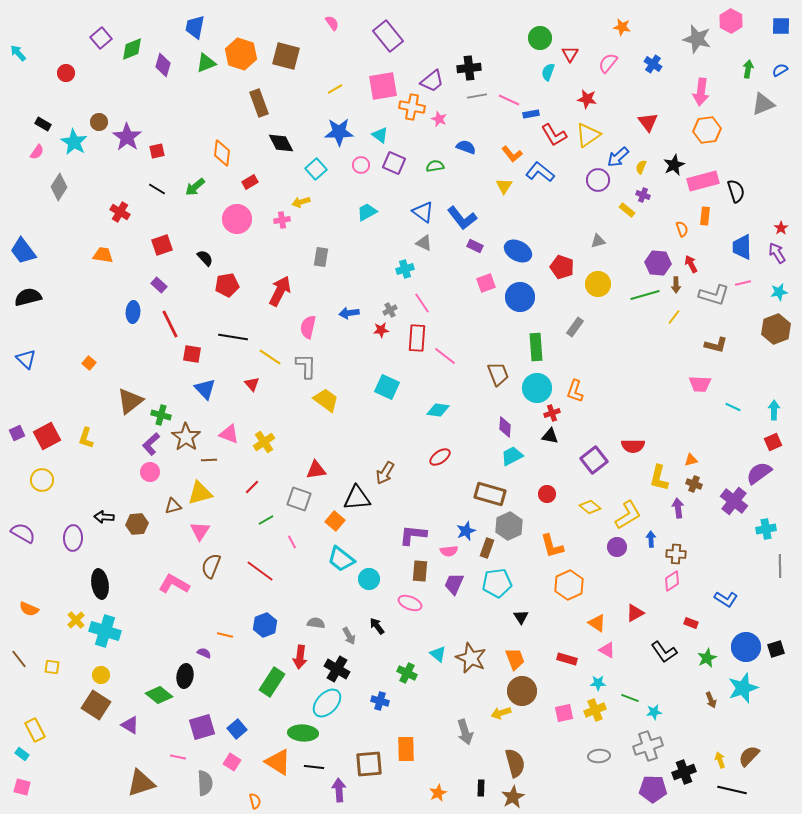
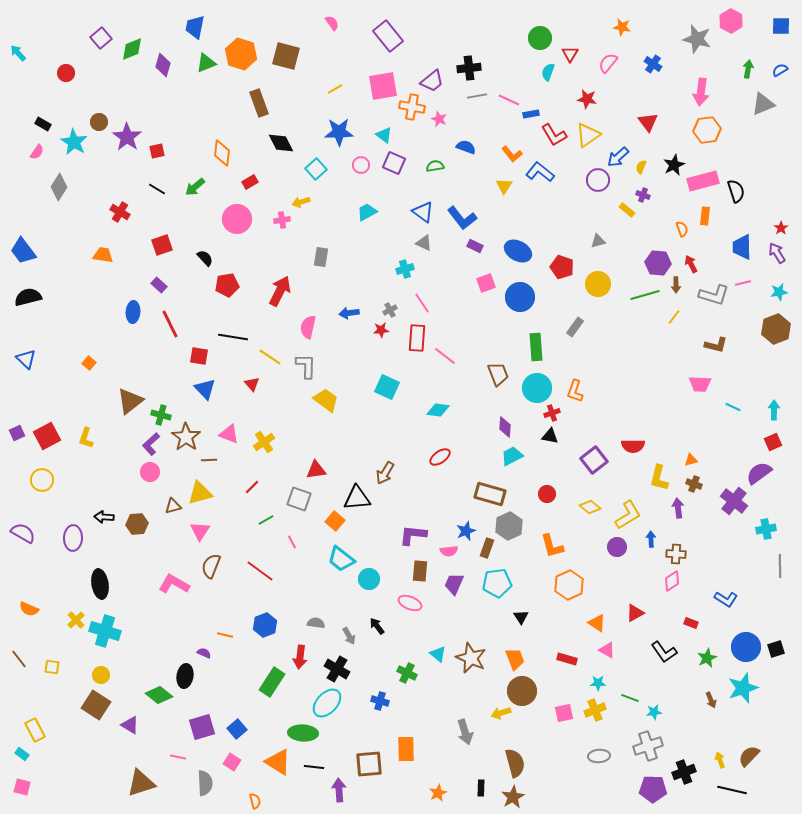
cyan triangle at (380, 135): moved 4 px right
red square at (192, 354): moved 7 px right, 2 px down
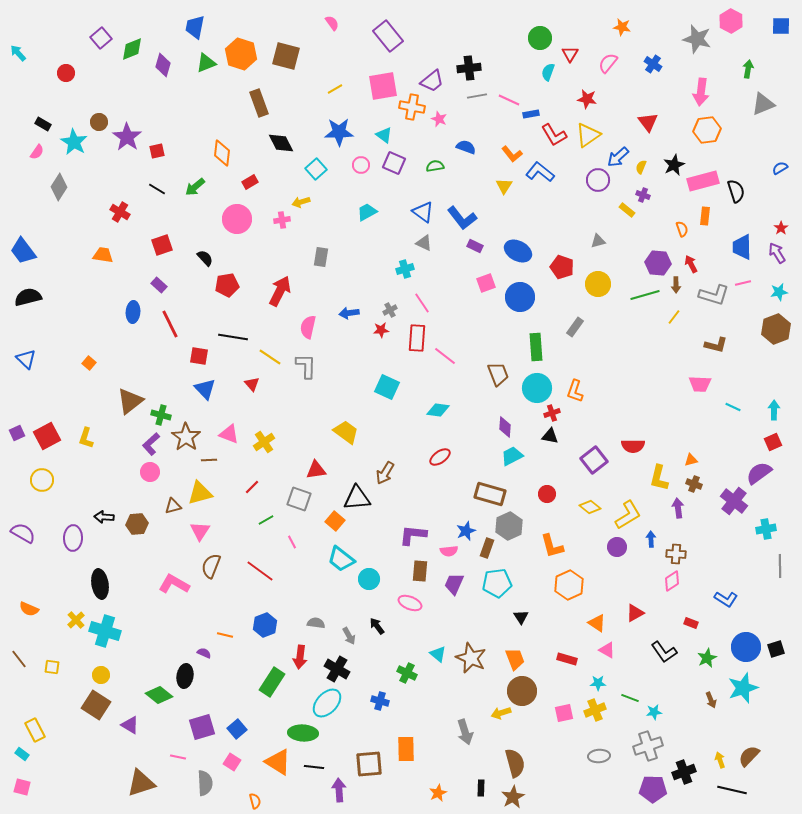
blue semicircle at (780, 70): moved 98 px down
yellow trapezoid at (326, 400): moved 20 px right, 32 px down
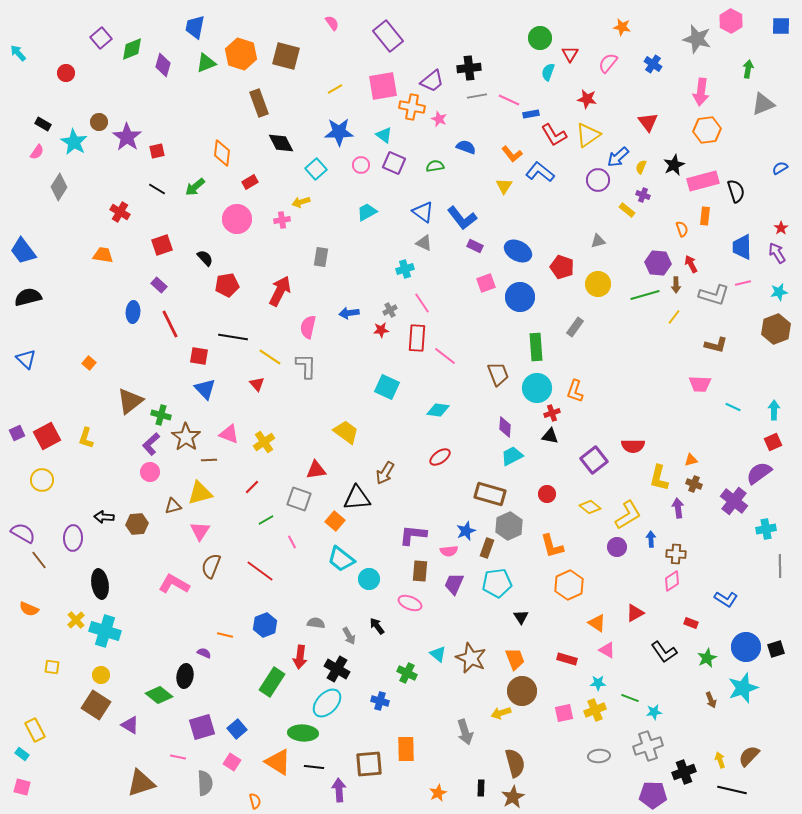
red triangle at (252, 384): moved 5 px right
brown line at (19, 659): moved 20 px right, 99 px up
purple pentagon at (653, 789): moved 6 px down
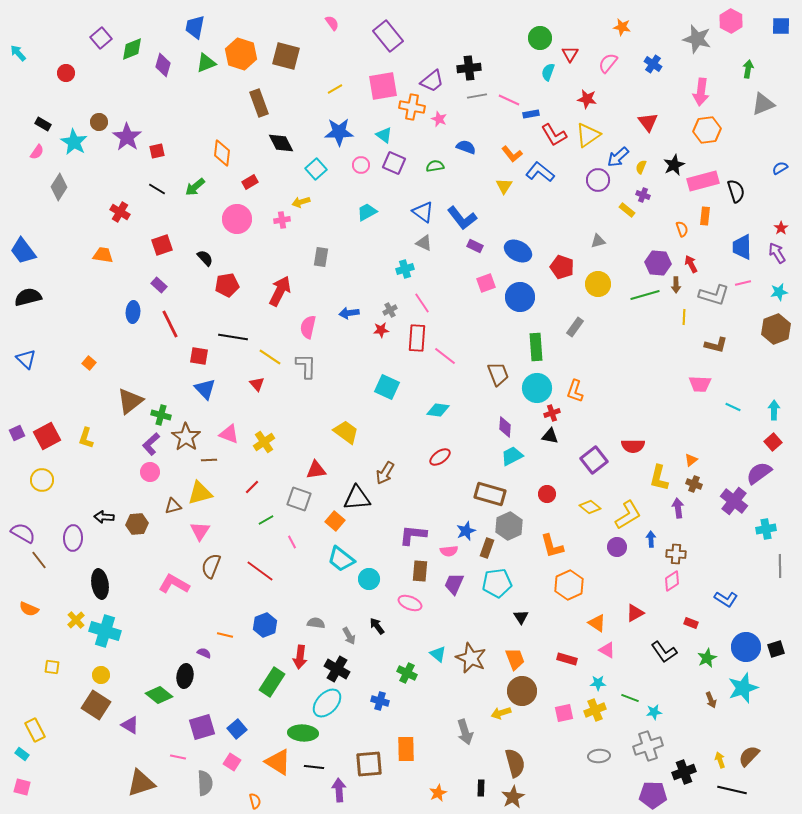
yellow line at (674, 317): moved 10 px right; rotated 35 degrees counterclockwise
red square at (773, 442): rotated 18 degrees counterclockwise
orange triangle at (691, 460): rotated 24 degrees counterclockwise
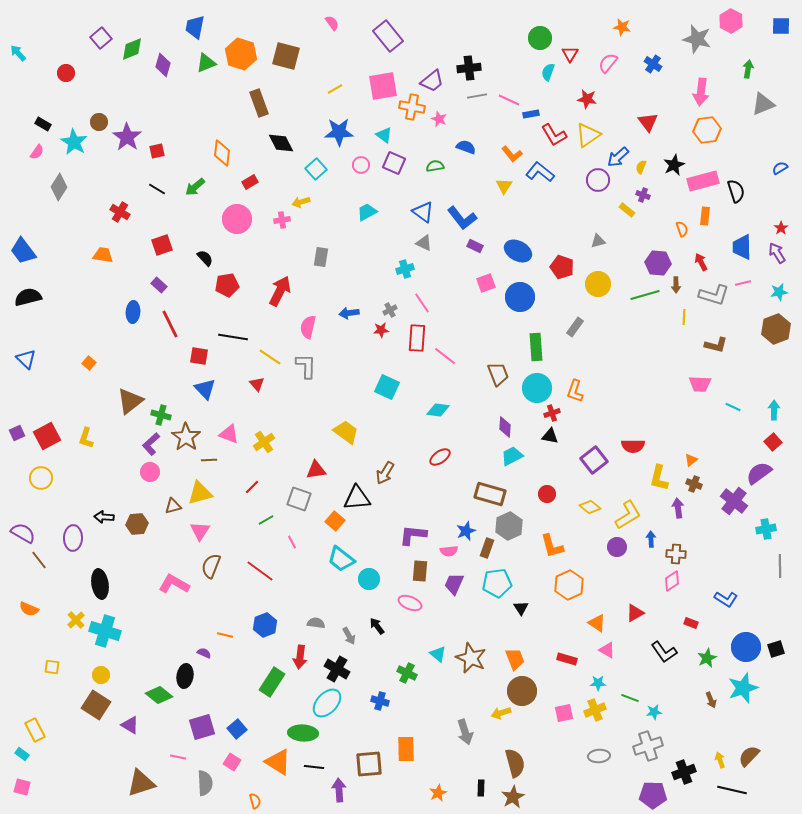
red arrow at (691, 264): moved 10 px right, 2 px up
yellow circle at (42, 480): moved 1 px left, 2 px up
black triangle at (521, 617): moved 9 px up
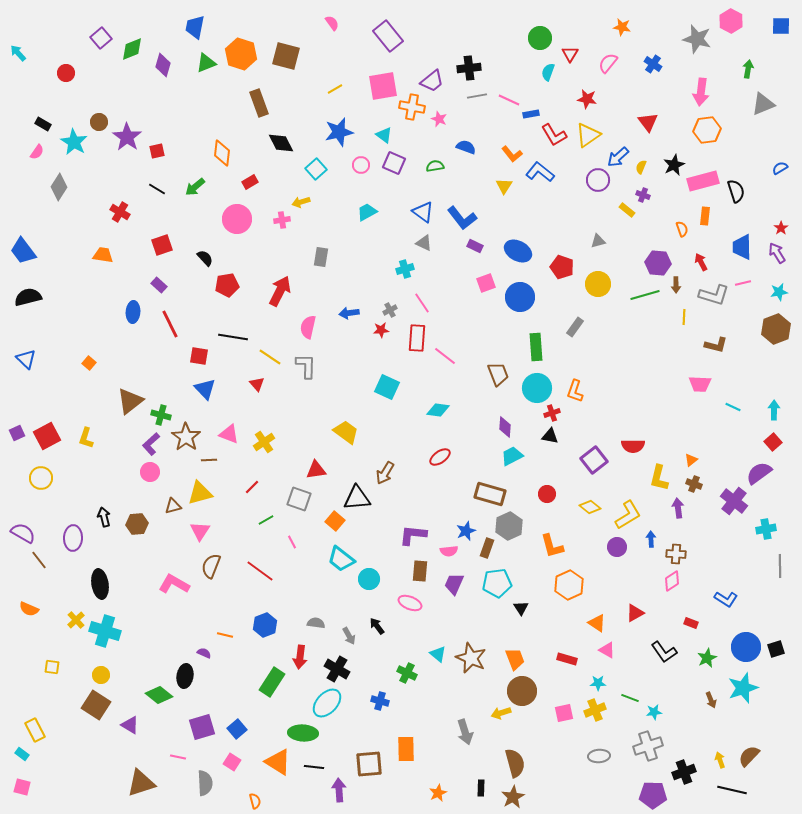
blue star at (339, 132): rotated 12 degrees counterclockwise
black arrow at (104, 517): rotated 72 degrees clockwise
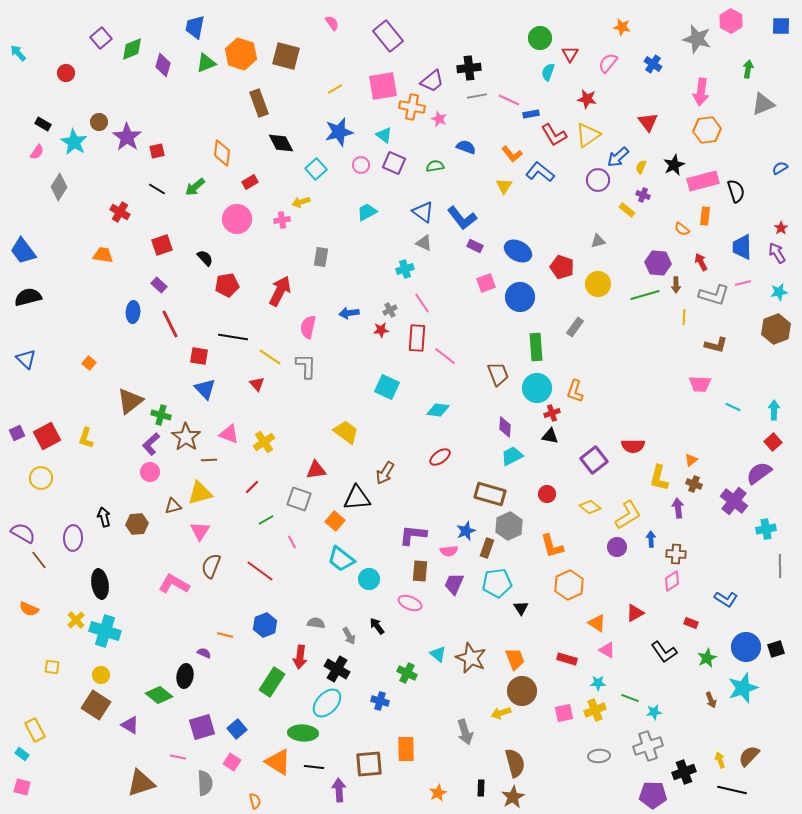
orange semicircle at (682, 229): rotated 147 degrees clockwise
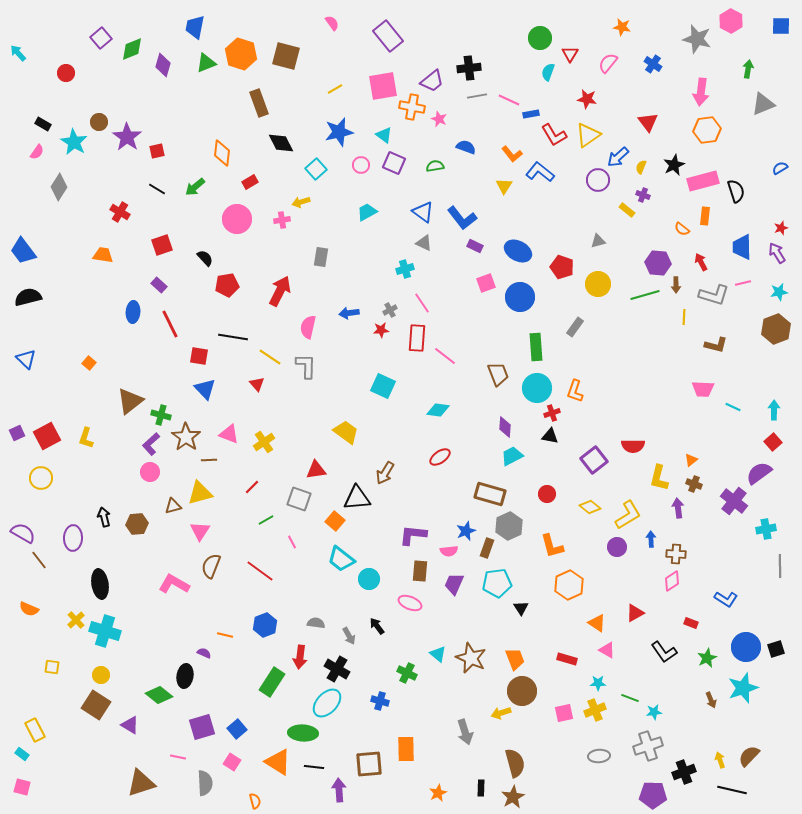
red star at (781, 228): rotated 16 degrees clockwise
pink trapezoid at (700, 384): moved 3 px right, 5 px down
cyan square at (387, 387): moved 4 px left, 1 px up
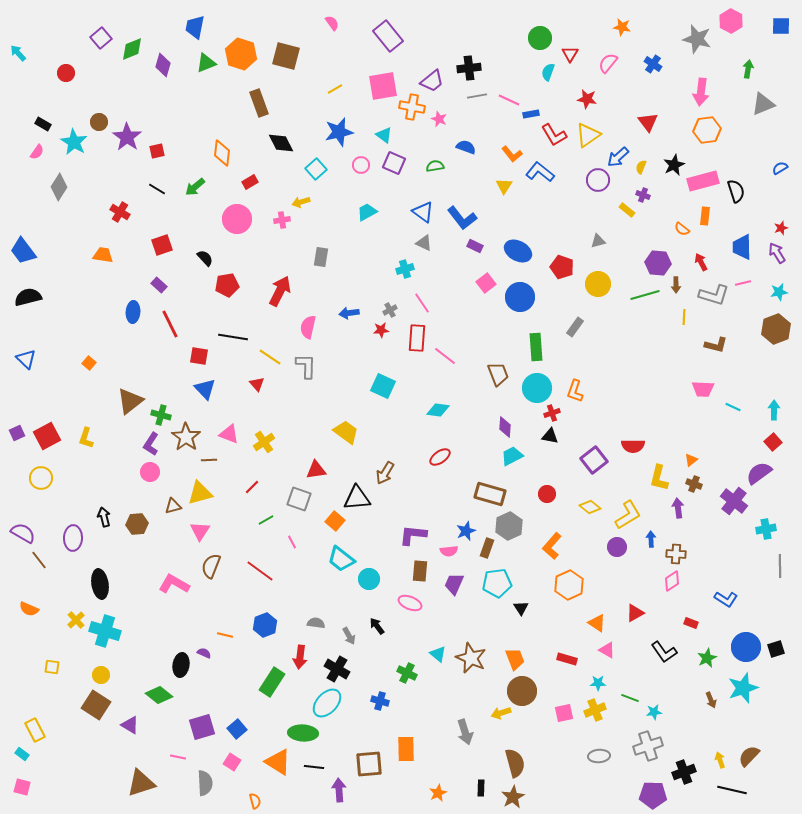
pink square at (486, 283): rotated 18 degrees counterclockwise
purple L-shape at (151, 444): rotated 15 degrees counterclockwise
orange L-shape at (552, 546): rotated 56 degrees clockwise
black ellipse at (185, 676): moved 4 px left, 11 px up
